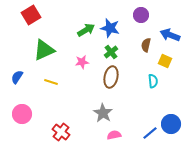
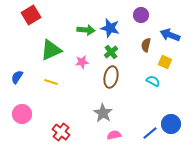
green arrow: rotated 36 degrees clockwise
green triangle: moved 7 px right
yellow square: moved 1 px down
cyan semicircle: rotated 56 degrees counterclockwise
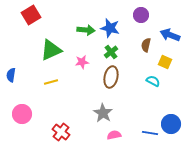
blue semicircle: moved 6 px left, 2 px up; rotated 24 degrees counterclockwise
yellow line: rotated 32 degrees counterclockwise
blue line: rotated 49 degrees clockwise
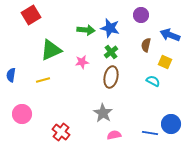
yellow line: moved 8 px left, 2 px up
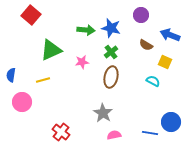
red square: rotated 18 degrees counterclockwise
blue star: moved 1 px right
brown semicircle: rotated 72 degrees counterclockwise
pink circle: moved 12 px up
blue circle: moved 2 px up
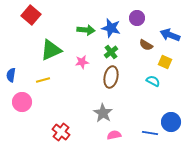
purple circle: moved 4 px left, 3 px down
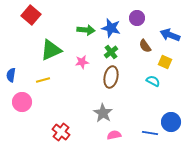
brown semicircle: moved 1 px left, 1 px down; rotated 24 degrees clockwise
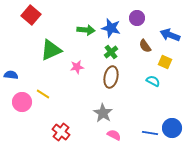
pink star: moved 5 px left, 5 px down
blue semicircle: rotated 88 degrees clockwise
yellow line: moved 14 px down; rotated 48 degrees clockwise
blue circle: moved 1 px right, 6 px down
pink semicircle: rotated 40 degrees clockwise
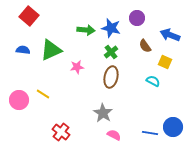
red square: moved 2 px left, 1 px down
blue semicircle: moved 12 px right, 25 px up
pink circle: moved 3 px left, 2 px up
blue circle: moved 1 px right, 1 px up
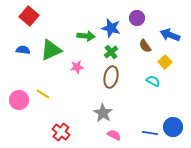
green arrow: moved 6 px down
yellow square: rotated 24 degrees clockwise
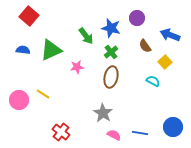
green arrow: rotated 48 degrees clockwise
blue line: moved 10 px left
